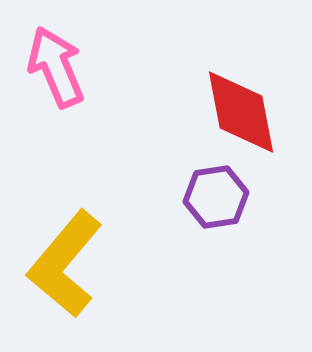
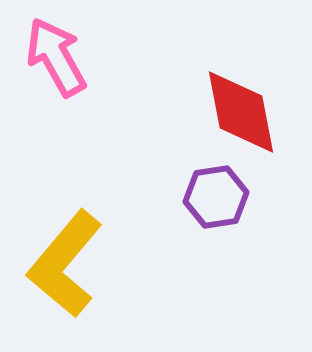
pink arrow: moved 10 px up; rotated 6 degrees counterclockwise
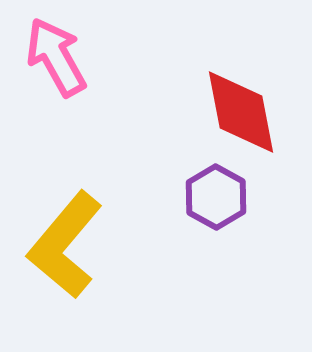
purple hexagon: rotated 22 degrees counterclockwise
yellow L-shape: moved 19 px up
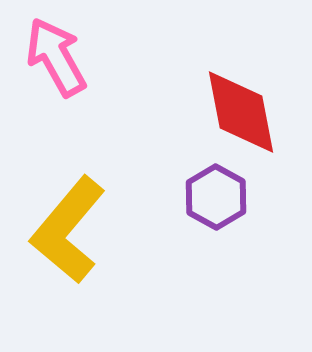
yellow L-shape: moved 3 px right, 15 px up
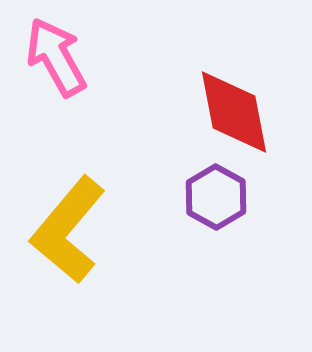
red diamond: moved 7 px left
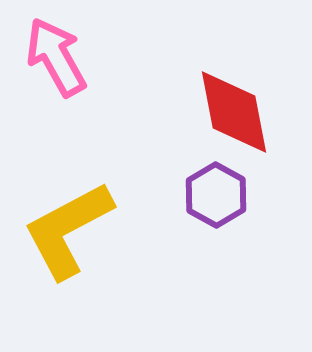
purple hexagon: moved 2 px up
yellow L-shape: rotated 22 degrees clockwise
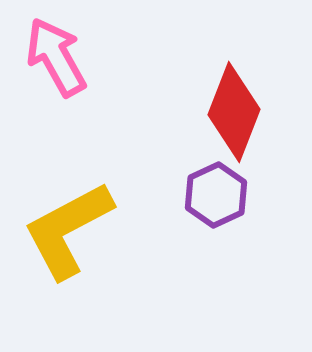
red diamond: rotated 32 degrees clockwise
purple hexagon: rotated 6 degrees clockwise
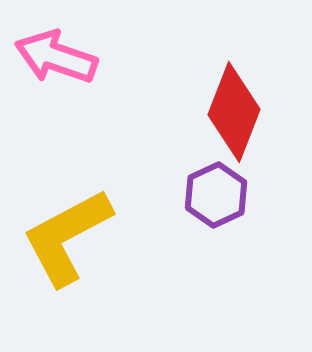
pink arrow: rotated 42 degrees counterclockwise
yellow L-shape: moved 1 px left, 7 px down
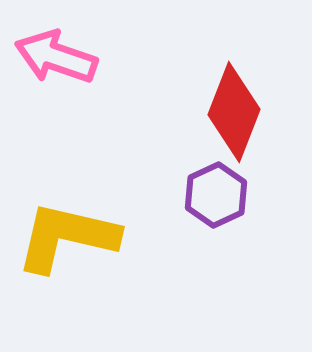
yellow L-shape: rotated 41 degrees clockwise
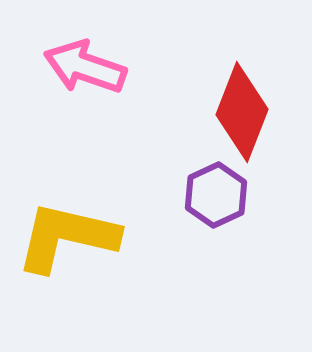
pink arrow: moved 29 px right, 10 px down
red diamond: moved 8 px right
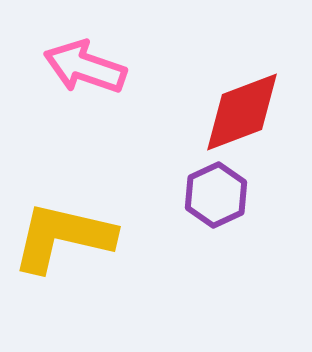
red diamond: rotated 48 degrees clockwise
yellow L-shape: moved 4 px left
